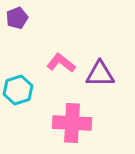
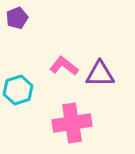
pink L-shape: moved 3 px right, 3 px down
pink cross: rotated 12 degrees counterclockwise
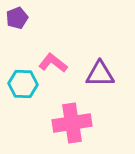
pink L-shape: moved 11 px left, 3 px up
cyan hexagon: moved 5 px right, 6 px up; rotated 20 degrees clockwise
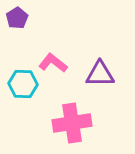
purple pentagon: rotated 10 degrees counterclockwise
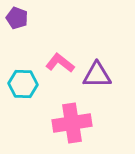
purple pentagon: rotated 20 degrees counterclockwise
pink L-shape: moved 7 px right
purple triangle: moved 3 px left, 1 px down
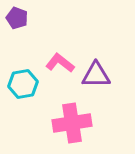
purple triangle: moved 1 px left
cyan hexagon: rotated 12 degrees counterclockwise
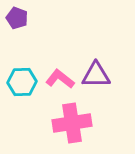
pink L-shape: moved 16 px down
cyan hexagon: moved 1 px left, 2 px up; rotated 8 degrees clockwise
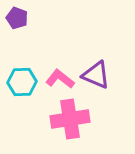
purple triangle: rotated 24 degrees clockwise
pink cross: moved 2 px left, 4 px up
